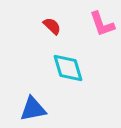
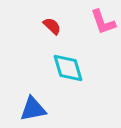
pink L-shape: moved 1 px right, 2 px up
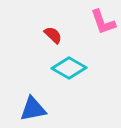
red semicircle: moved 1 px right, 9 px down
cyan diamond: moved 1 px right; rotated 44 degrees counterclockwise
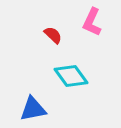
pink L-shape: moved 11 px left; rotated 44 degrees clockwise
cyan diamond: moved 2 px right, 8 px down; rotated 24 degrees clockwise
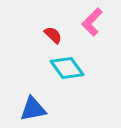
pink L-shape: rotated 20 degrees clockwise
cyan diamond: moved 4 px left, 8 px up
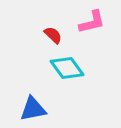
pink L-shape: rotated 148 degrees counterclockwise
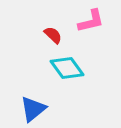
pink L-shape: moved 1 px left, 1 px up
blue triangle: rotated 28 degrees counterclockwise
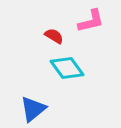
red semicircle: moved 1 px right, 1 px down; rotated 12 degrees counterclockwise
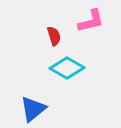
red semicircle: rotated 42 degrees clockwise
cyan diamond: rotated 24 degrees counterclockwise
